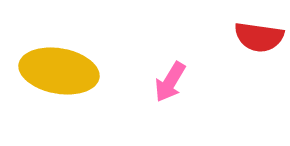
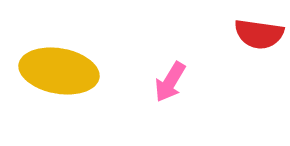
red semicircle: moved 3 px up
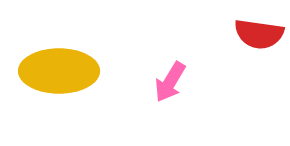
yellow ellipse: rotated 10 degrees counterclockwise
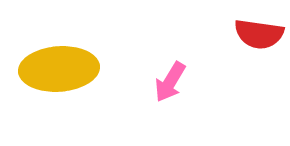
yellow ellipse: moved 2 px up; rotated 4 degrees counterclockwise
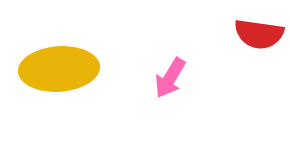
pink arrow: moved 4 px up
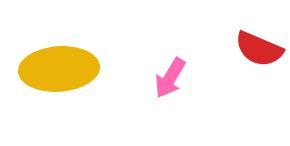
red semicircle: moved 15 px down; rotated 15 degrees clockwise
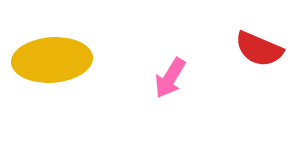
yellow ellipse: moved 7 px left, 9 px up
